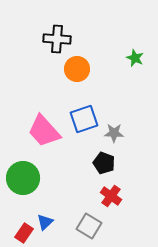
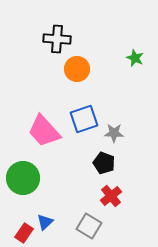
red cross: rotated 15 degrees clockwise
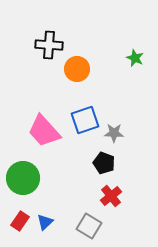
black cross: moved 8 px left, 6 px down
blue square: moved 1 px right, 1 px down
red rectangle: moved 4 px left, 12 px up
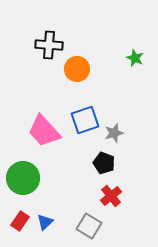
gray star: rotated 18 degrees counterclockwise
